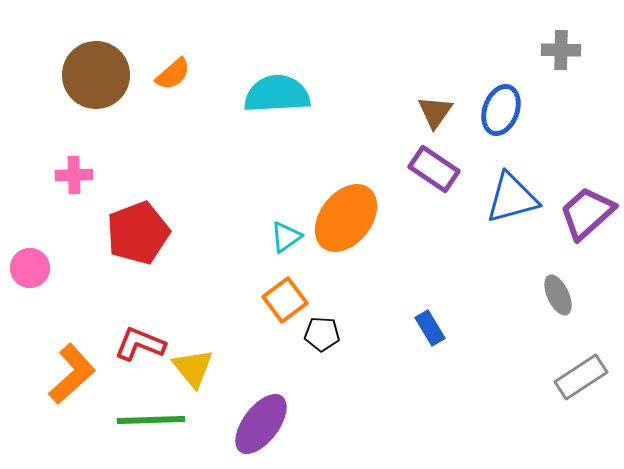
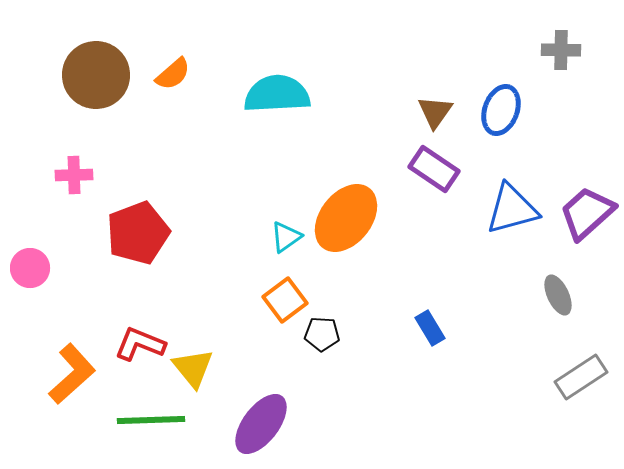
blue triangle: moved 11 px down
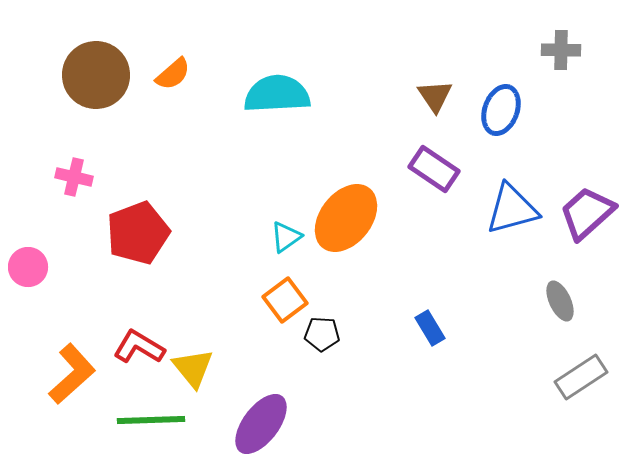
brown triangle: moved 16 px up; rotated 9 degrees counterclockwise
pink cross: moved 2 px down; rotated 15 degrees clockwise
pink circle: moved 2 px left, 1 px up
gray ellipse: moved 2 px right, 6 px down
red L-shape: moved 1 px left, 3 px down; rotated 9 degrees clockwise
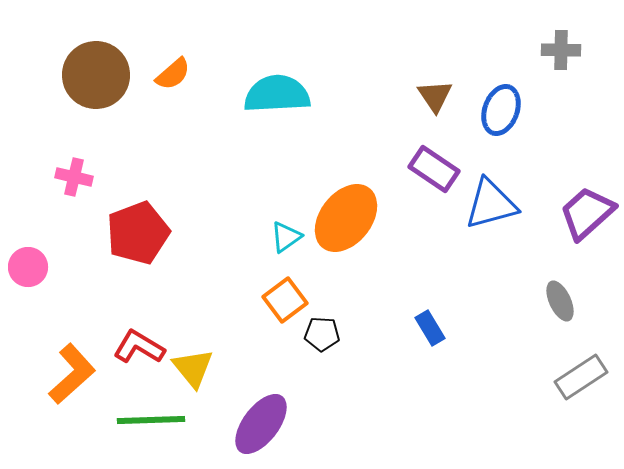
blue triangle: moved 21 px left, 5 px up
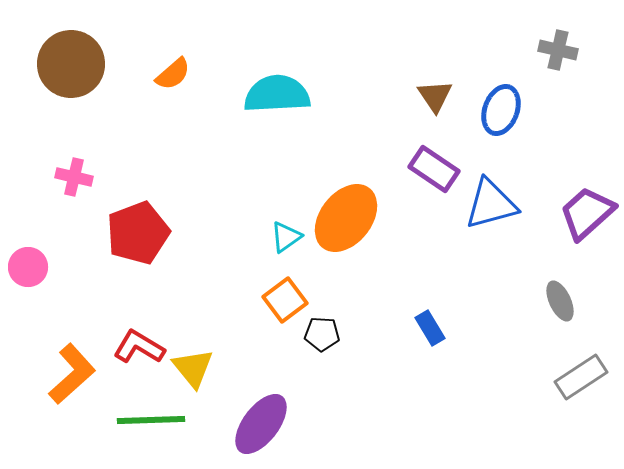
gray cross: moved 3 px left; rotated 12 degrees clockwise
brown circle: moved 25 px left, 11 px up
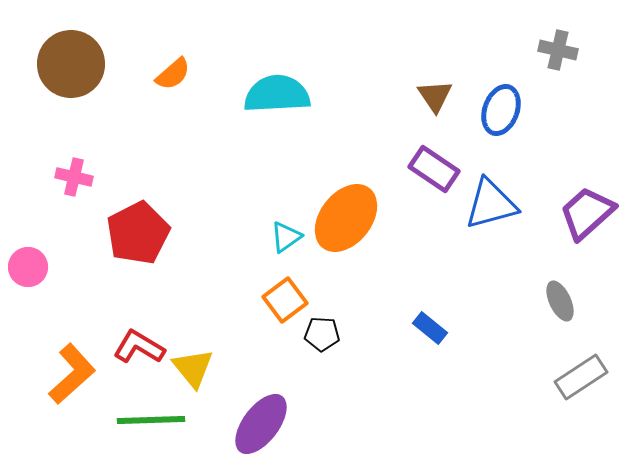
red pentagon: rotated 6 degrees counterclockwise
blue rectangle: rotated 20 degrees counterclockwise
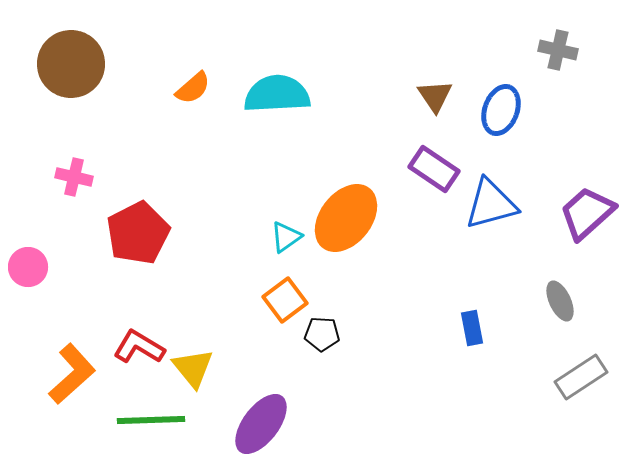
orange semicircle: moved 20 px right, 14 px down
blue rectangle: moved 42 px right; rotated 40 degrees clockwise
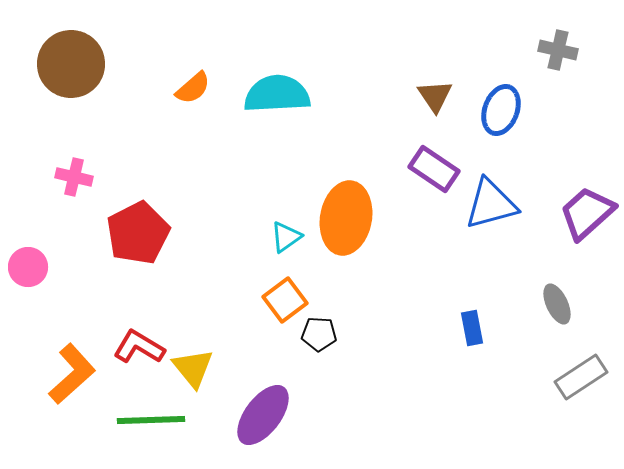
orange ellipse: rotated 28 degrees counterclockwise
gray ellipse: moved 3 px left, 3 px down
black pentagon: moved 3 px left
purple ellipse: moved 2 px right, 9 px up
